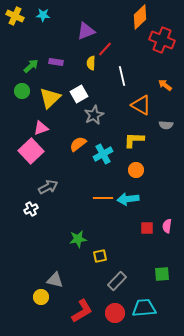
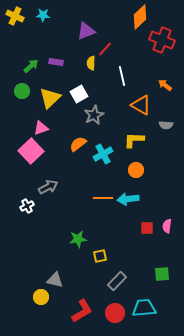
white cross: moved 4 px left, 3 px up
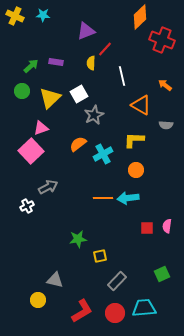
cyan arrow: moved 1 px up
green square: rotated 21 degrees counterclockwise
yellow circle: moved 3 px left, 3 px down
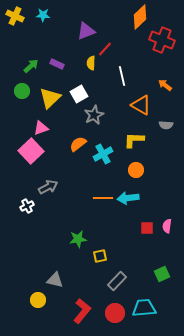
purple rectangle: moved 1 px right, 2 px down; rotated 16 degrees clockwise
red L-shape: rotated 20 degrees counterclockwise
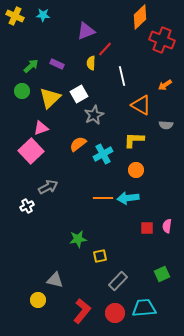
orange arrow: rotated 72 degrees counterclockwise
gray rectangle: moved 1 px right
